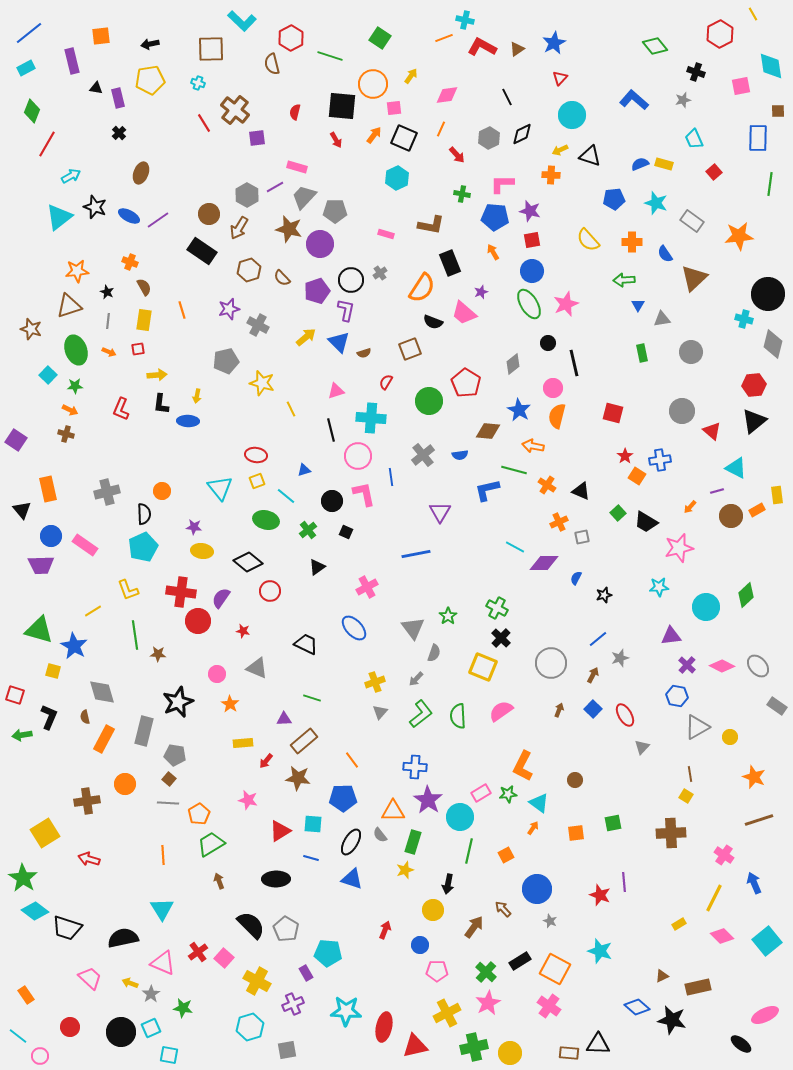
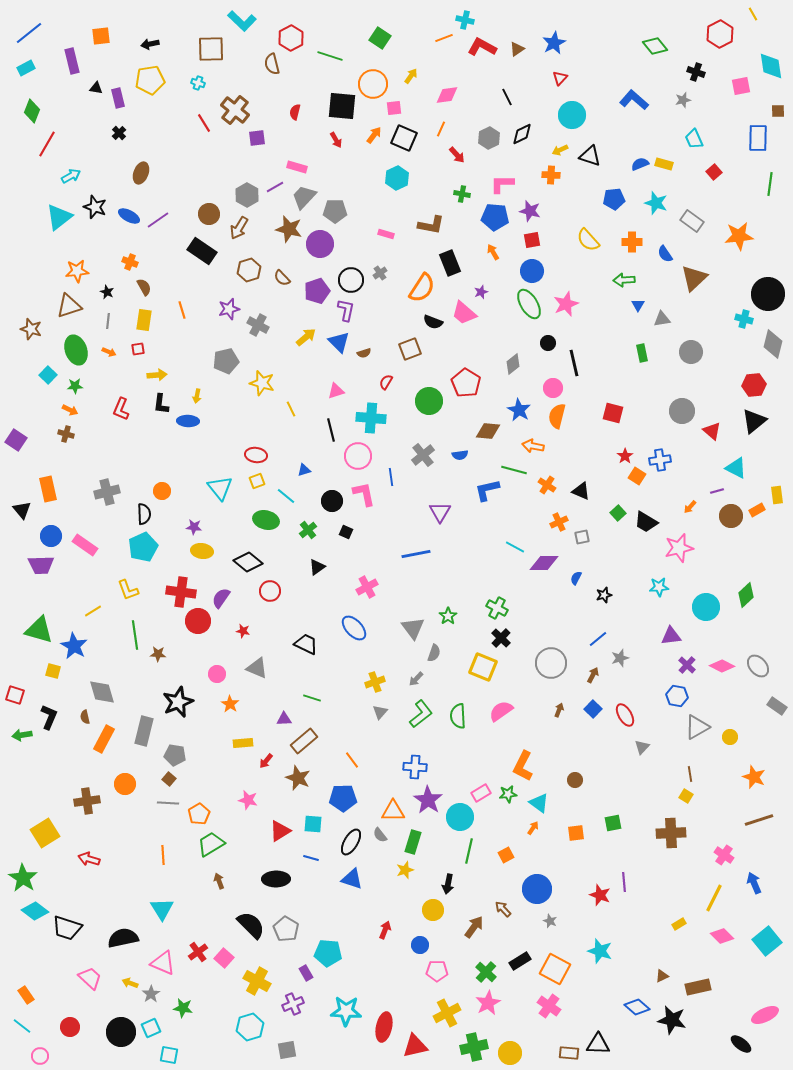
brown star at (298, 778): rotated 15 degrees clockwise
cyan line at (18, 1036): moved 4 px right, 10 px up
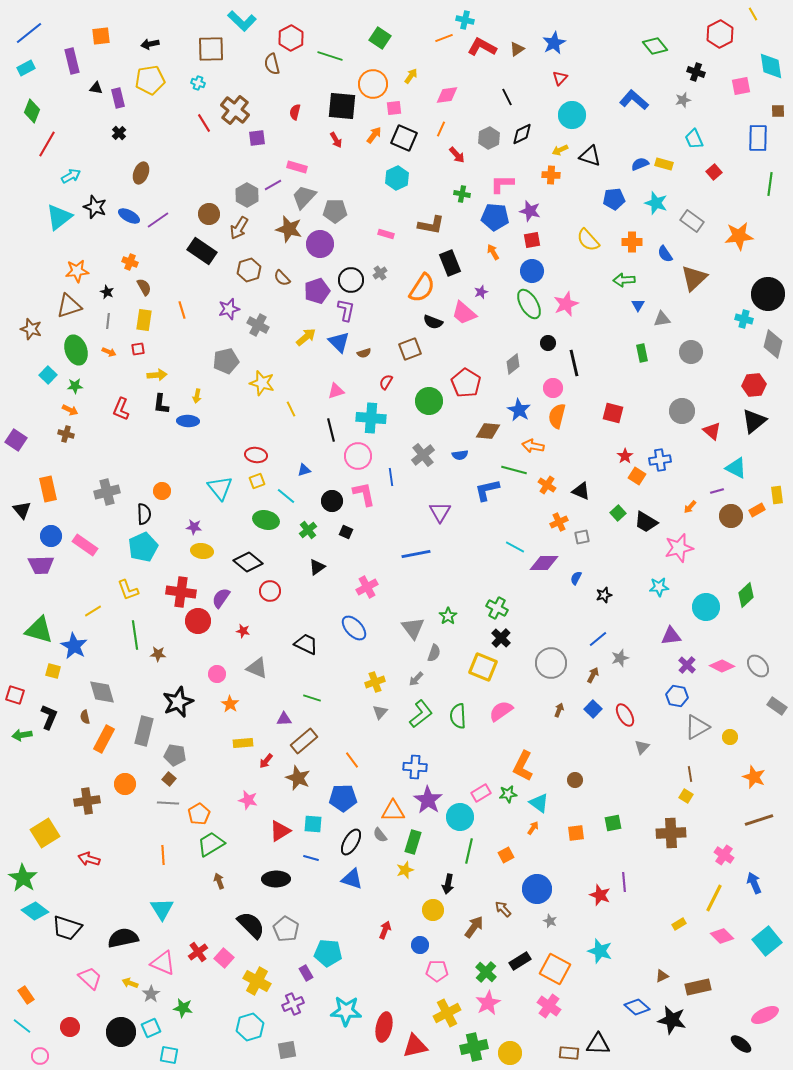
purple line at (275, 187): moved 2 px left, 2 px up
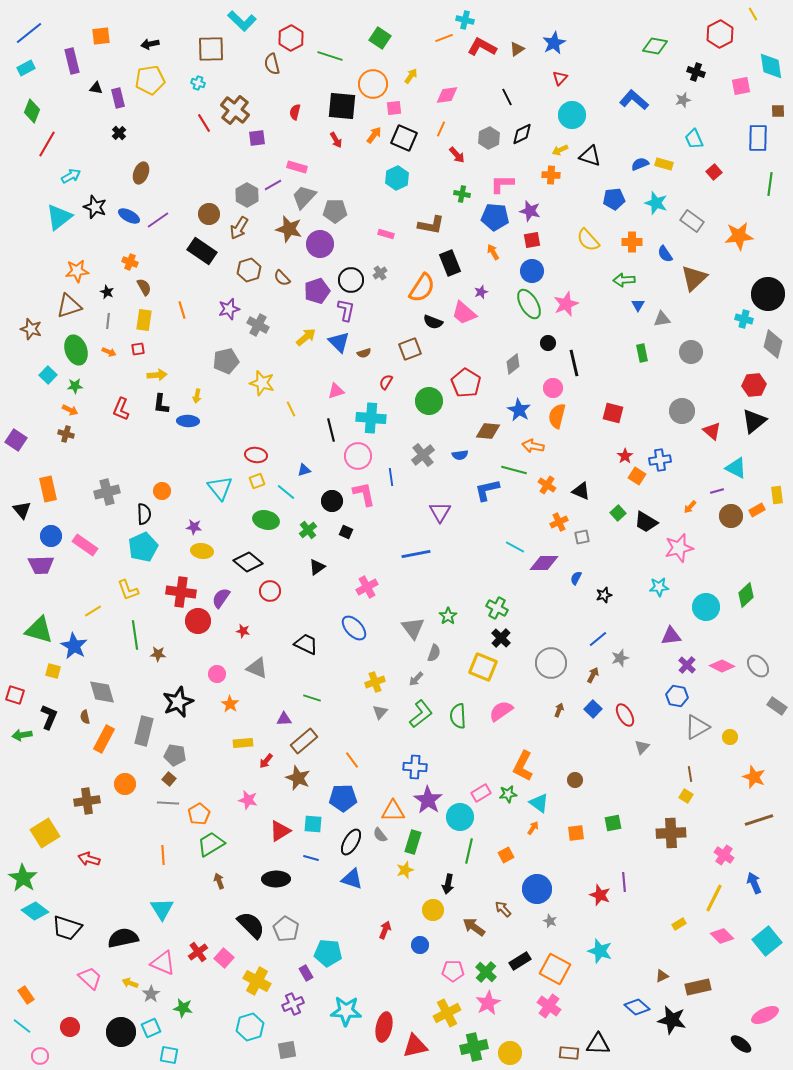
green diamond at (655, 46): rotated 40 degrees counterclockwise
cyan line at (286, 496): moved 4 px up
brown arrow at (474, 927): rotated 90 degrees counterclockwise
pink pentagon at (437, 971): moved 16 px right
